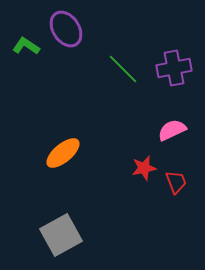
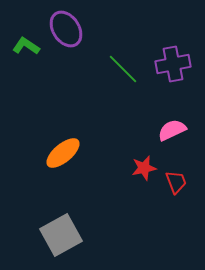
purple cross: moved 1 px left, 4 px up
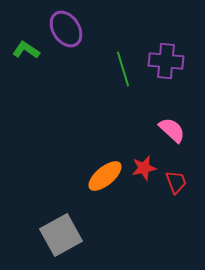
green L-shape: moved 4 px down
purple cross: moved 7 px left, 3 px up; rotated 16 degrees clockwise
green line: rotated 28 degrees clockwise
pink semicircle: rotated 68 degrees clockwise
orange ellipse: moved 42 px right, 23 px down
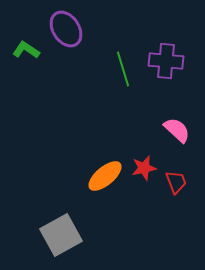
pink semicircle: moved 5 px right
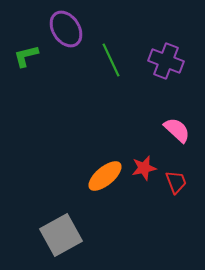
green L-shape: moved 6 px down; rotated 48 degrees counterclockwise
purple cross: rotated 16 degrees clockwise
green line: moved 12 px left, 9 px up; rotated 8 degrees counterclockwise
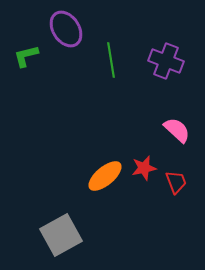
green line: rotated 16 degrees clockwise
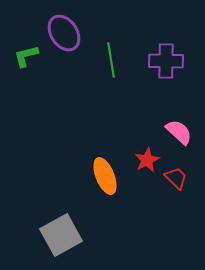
purple ellipse: moved 2 px left, 4 px down
purple cross: rotated 20 degrees counterclockwise
pink semicircle: moved 2 px right, 2 px down
red star: moved 3 px right, 8 px up; rotated 15 degrees counterclockwise
orange ellipse: rotated 72 degrees counterclockwise
red trapezoid: moved 4 px up; rotated 25 degrees counterclockwise
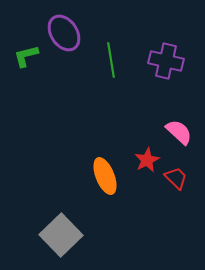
purple cross: rotated 12 degrees clockwise
gray square: rotated 15 degrees counterclockwise
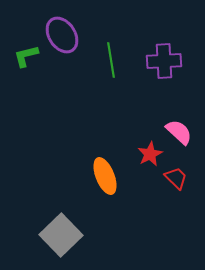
purple ellipse: moved 2 px left, 2 px down
purple cross: moved 2 px left; rotated 16 degrees counterclockwise
red star: moved 3 px right, 6 px up
